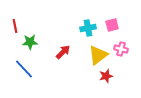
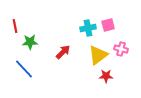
pink square: moved 4 px left
red star: rotated 16 degrees clockwise
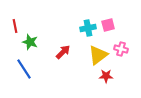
green star: rotated 21 degrees clockwise
blue line: rotated 10 degrees clockwise
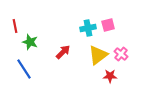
pink cross: moved 5 px down; rotated 24 degrees clockwise
red star: moved 4 px right
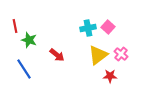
pink square: moved 2 px down; rotated 32 degrees counterclockwise
green star: moved 1 px left, 2 px up
red arrow: moved 6 px left, 3 px down; rotated 84 degrees clockwise
